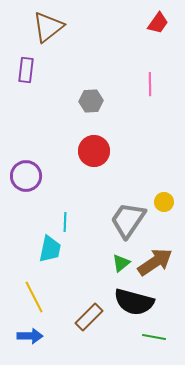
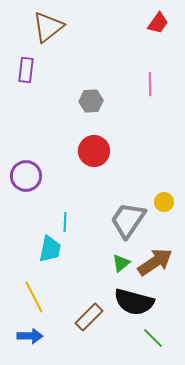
green line: moved 1 px left, 1 px down; rotated 35 degrees clockwise
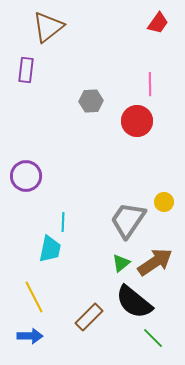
red circle: moved 43 px right, 30 px up
cyan line: moved 2 px left
black semicircle: rotated 24 degrees clockwise
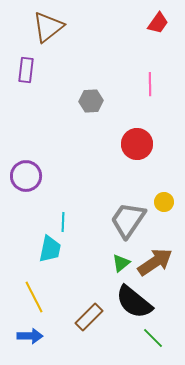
red circle: moved 23 px down
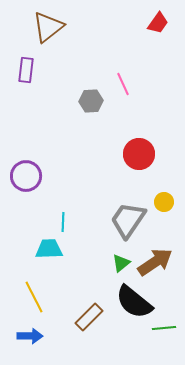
pink line: moved 27 px left; rotated 25 degrees counterclockwise
red circle: moved 2 px right, 10 px down
cyan trapezoid: moved 1 px left; rotated 104 degrees counterclockwise
green line: moved 11 px right, 10 px up; rotated 50 degrees counterclockwise
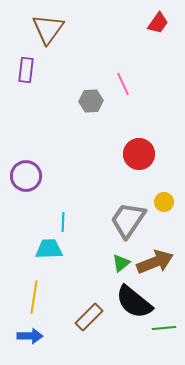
brown triangle: moved 2 px down; rotated 16 degrees counterclockwise
brown arrow: rotated 12 degrees clockwise
yellow line: rotated 36 degrees clockwise
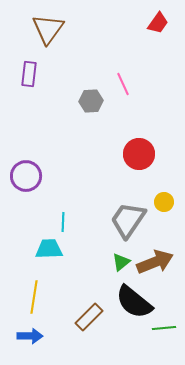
purple rectangle: moved 3 px right, 4 px down
green triangle: moved 1 px up
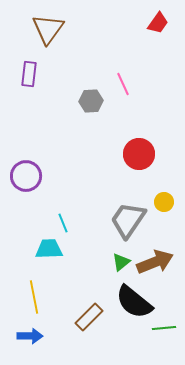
cyan line: moved 1 px down; rotated 24 degrees counterclockwise
yellow line: rotated 20 degrees counterclockwise
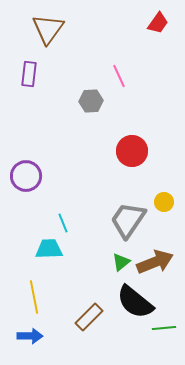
pink line: moved 4 px left, 8 px up
red circle: moved 7 px left, 3 px up
black semicircle: moved 1 px right
